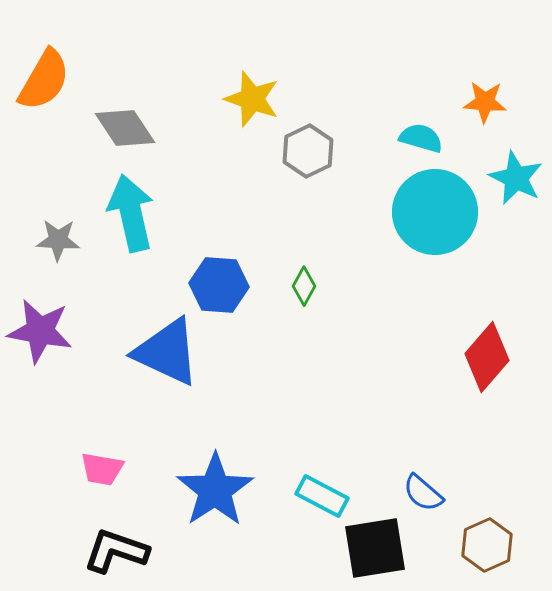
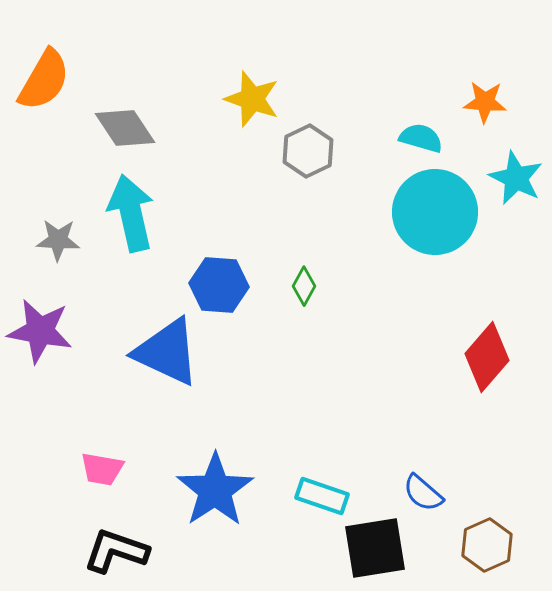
cyan rectangle: rotated 9 degrees counterclockwise
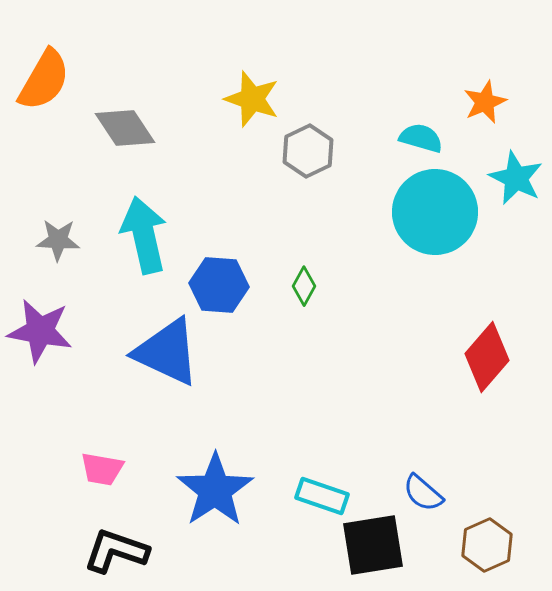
orange star: rotated 27 degrees counterclockwise
cyan arrow: moved 13 px right, 22 px down
black square: moved 2 px left, 3 px up
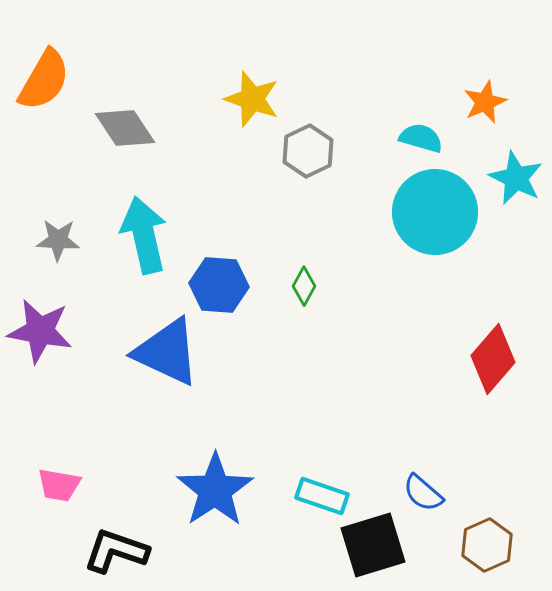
red diamond: moved 6 px right, 2 px down
pink trapezoid: moved 43 px left, 16 px down
black square: rotated 8 degrees counterclockwise
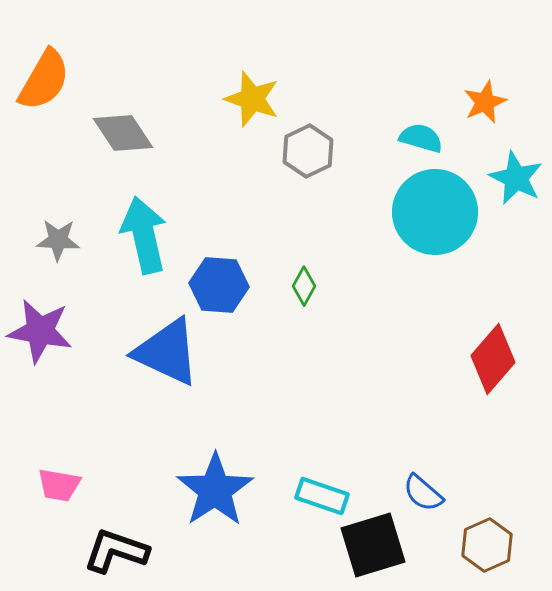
gray diamond: moved 2 px left, 5 px down
